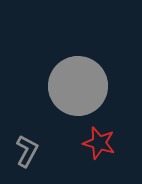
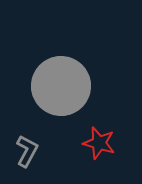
gray circle: moved 17 px left
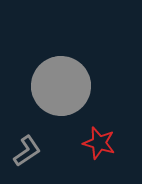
gray L-shape: rotated 28 degrees clockwise
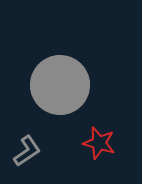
gray circle: moved 1 px left, 1 px up
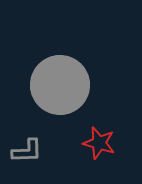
gray L-shape: rotated 32 degrees clockwise
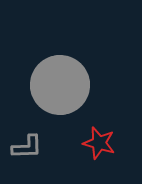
gray L-shape: moved 4 px up
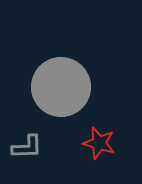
gray circle: moved 1 px right, 2 px down
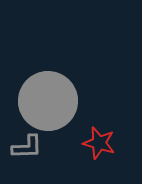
gray circle: moved 13 px left, 14 px down
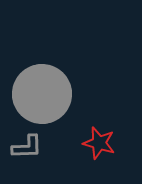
gray circle: moved 6 px left, 7 px up
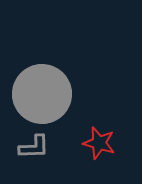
gray L-shape: moved 7 px right
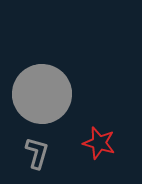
gray L-shape: moved 3 px right, 6 px down; rotated 72 degrees counterclockwise
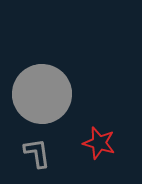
gray L-shape: rotated 24 degrees counterclockwise
